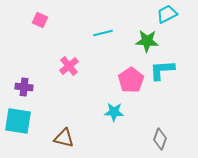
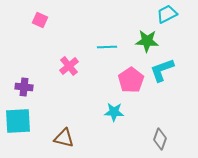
cyan line: moved 4 px right, 14 px down; rotated 12 degrees clockwise
cyan L-shape: rotated 16 degrees counterclockwise
cyan square: rotated 12 degrees counterclockwise
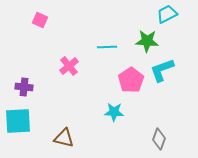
gray diamond: moved 1 px left
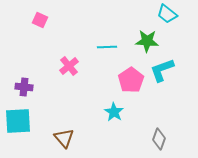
cyan trapezoid: rotated 115 degrees counterclockwise
cyan star: rotated 30 degrees clockwise
brown triangle: rotated 35 degrees clockwise
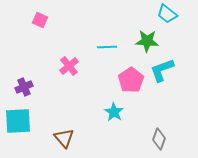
purple cross: rotated 30 degrees counterclockwise
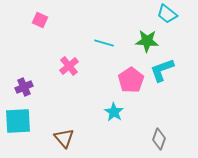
cyan line: moved 3 px left, 4 px up; rotated 18 degrees clockwise
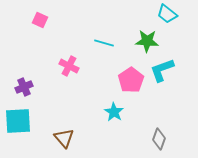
pink cross: rotated 24 degrees counterclockwise
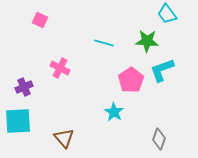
cyan trapezoid: rotated 15 degrees clockwise
pink cross: moved 9 px left, 2 px down
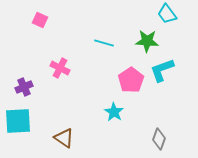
brown triangle: rotated 15 degrees counterclockwise
